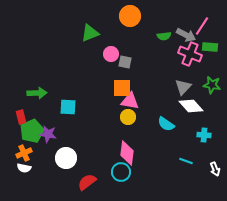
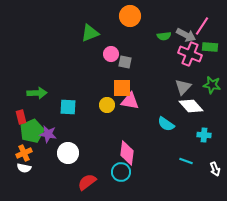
yellow circle: moved 21 px left, 12 px up
white circle: moved 2 px right, 5 px up
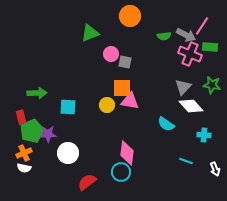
purple star: rotated 12 degrees counterclockwise
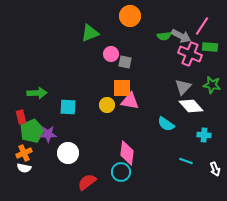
gray arrow: moved 5 px left, 1 px down
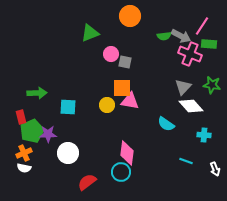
green rectangle: moved 1 px left, 3 px up
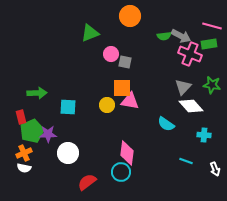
pink line: moved 10 px right; rotated 72 degrees clockwise
green rectangle: rotated 14 degrees counterclockwise
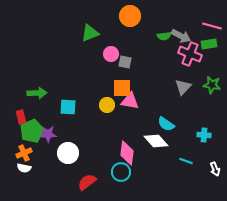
white diamond: moved 35 px left, 35 px down
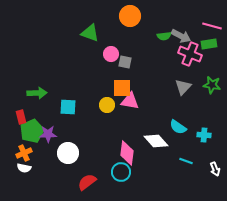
green triangle: rotated 42 degrees clockwise
cyan semicircle: moved 12 px right, 3 px down
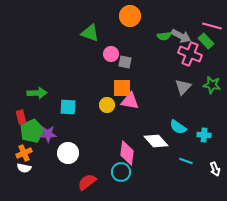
green rectangle: moved 3 px left, 3 px up; rotated 56 degrees clockwise
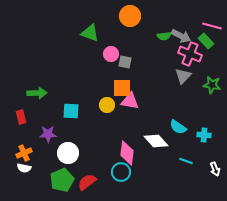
gray triangle: moved 11 px up
cyan square: moved 3 px right, 4 px down
green pentagon: moved 30 px right, 49 px down
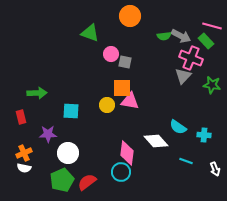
pink cross: moved 1 px right, 4 px down
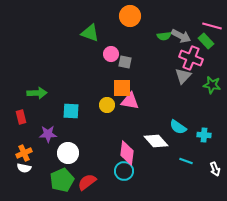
cyan circle: moved 3 px right, 1 px up
